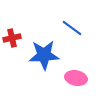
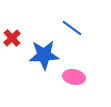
red cross: rotated 30 degrees counterclockwise
pink ellipse: moved 2 px left, 1 px up
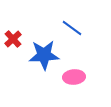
red cross: moved 1 px right, 1 px down
pink ellipse: rotated 15 degrees counterclockwise
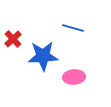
blue line: moved 1 px right; rotated 20 degrees counterclockwise
blue star: moved 1 px left, 1 px down
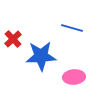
blue line: moved 1 px left
blue star: moved 2 px left
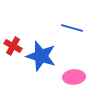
red cross: moved 7 px down; rotated 18 degrees counterclockwise
blue star: rotated 20 degrees clockwise
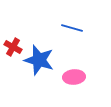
red cross: moved 1 px down
blue star: moved 2 px left, 4 px down
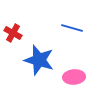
red cross: moved 14 px up
